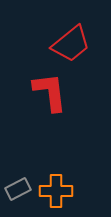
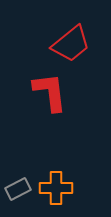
orange cross: moved 3 px up
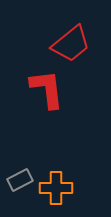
red L-shape: moved 3 px left, 3 px up
gray rectangle: moved 2 px right, 9 px up
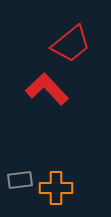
red L-shape: rotated 36 degrees counterclockwise
gray rectangle: rotated 20 degrees clockwise
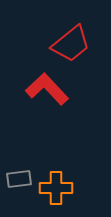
gray rectangle: moved 1 px left, 1 px up
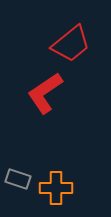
red L-shape: moved 2 px left, 4 px down; rotated 81 degrees counterclockwise
gray rectangle: moved 1 px left; rotated 25 degrees clockwise
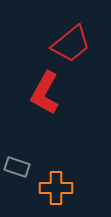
red L-shape: rotated 27 degrees counterclockwise
gray rectangle: moved 1 px left, 12 px up
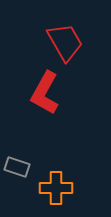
red trapezoid: moved 6 px left, 2 px up; rotated 81 degrees counterclockwise
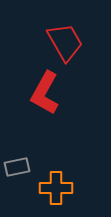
gray rectangle: rotated 30 degrees counterclockwise
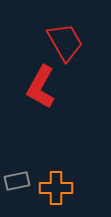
red L-shape: moved 4 px left, 6 px up
gray rectangle: moved 14 px down
